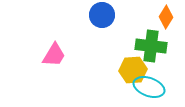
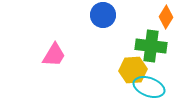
blue circle: moved 1 px right
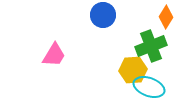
green cross: rotated 28 degrees counterclockwise
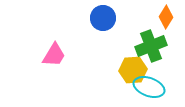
blue circle: moved 3 px down
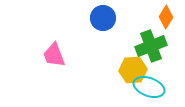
pink trapezoid: rotated 128 degrees clockwise
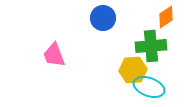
orange diamond: rotated 25 degrees clockwise
green cross: rotated 16 degrees clockwise
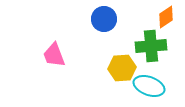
blue circle: moved 1 px right, 1 px down
yellow hexagon: moved 11 px left, 2 px up
cyan ellipse: moved 1 px up
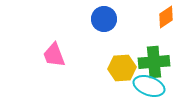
green cross: moved 3 px right, 16 px down
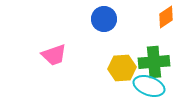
pink trapezoid: rotated 88 degrees counterclockwise
